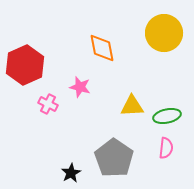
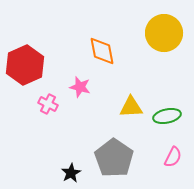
orange diamond: moved 3 px down
yellow triangle: moved 1 px left, 1 px down
pink semicircle: moved 7 px right, 9 px down; rotated 20 degrees clockwise
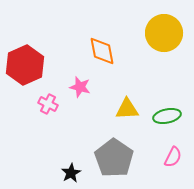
yellow triangle: moved 4 px left, 2 px down
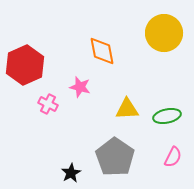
gray pentagon: moved 1 px right, 1 px up
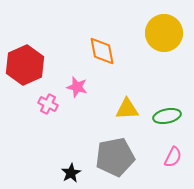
pink star: moved 3 px left
gray pentagon: rotated 27 degrees clockwise
